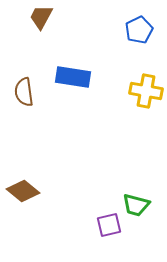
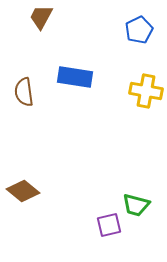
blue rectangle: moved 2 px right
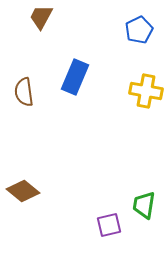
blue rectangle: rotated 76 degrees counterclockwise
green trapezoid: moved 8 px right; rotated 84 degrees clockwise
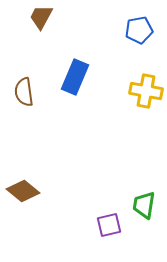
blue pentagon: rotated 16 degrees clockwise
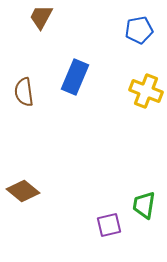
yellow cross: rotated 12 degrees clockwise
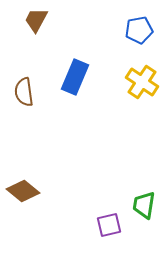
brown trapezoid: moved 5 px left, 3 px down
yellow cross: moved 4 px left, 9 px up; rotated 12 degrees clockwise
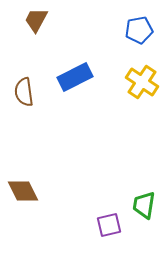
blue rectangle: rotated 40 degrees clockwise
brown diamond: rotated 24 degrees clockwise
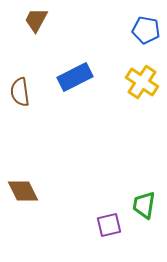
blue pentagon: moved 7 px right; rotated 20 degrees clockwise
brown semicircle: moved 4 px left
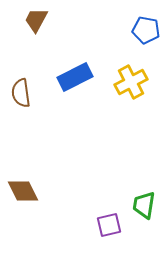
yellow cross: moved 11 px left; rotated 28 degrees clockwise
brown semicircle: moved 1 px right, 1 px down
